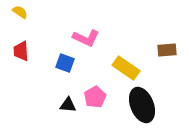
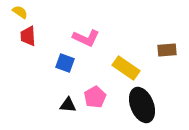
red trapezoid: moved 7 px right, 15 px up
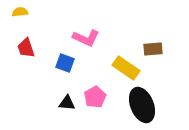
yellow semicircle: rotated 42 degrees counterclockwise
red trapezoid: moved 2 px left, 12 px down; rotated 15 degrees counterclockwise
brown rectangle: moved 14 px left, 1 px up
black triangle: moved 1 px left, 2 px up
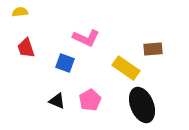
pink pentagon: moved 5 px left, 3 px down
black triangle: moved 10 px left, 2 px up; rotated 18 degrees clockwise
